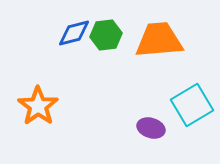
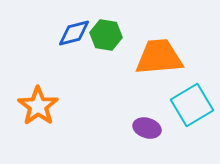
green hexagon: rotated 16 degrees clockwise
orange trapezoid: moved 17 px down
purple ellipse: moved 4 px left
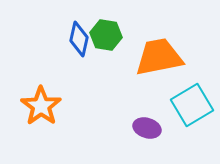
blue diamond: moved 5 px right, 6 px down; rotated 64 degrees counterclockwise
orange trapezoid: rotated 6 degrees counterclockwise
orange star: moved 3 px right
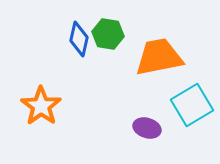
green hexagon: moved 2 px right, 1 px up
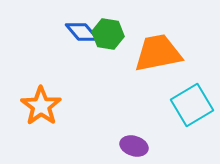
blue diamond: moved 3 px right, 7 px up; rotated 52 degrees counterclockwise
orange trapezoid: moved 1 px left, 4 px up
purple ellipse: moved 13 px left, 18 px down
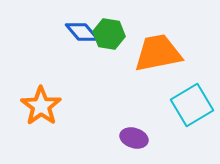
green hexagon: moved 1 px right
purple ellipse: moved 8 px up
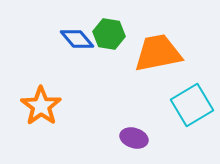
blue diamond: moved 5 px left, 7 px down
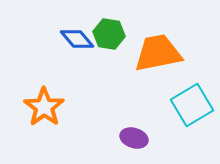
orange star: moved 3 px right, 1 px down
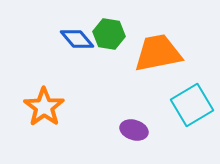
purple ellipse: moved 8 px up
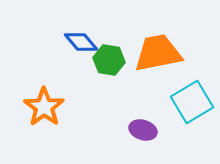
green hexagon: moved 26 px down
blue diamond: moved 4 px right, 3 px down
cyan square: moved 3 px up
purple ellipse: moved 9 px right
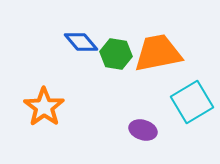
green hexagon: moved 7 px right, 6 px up
